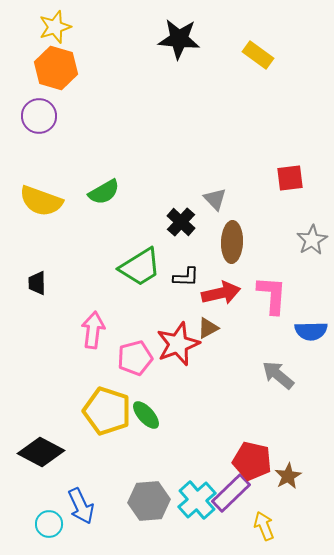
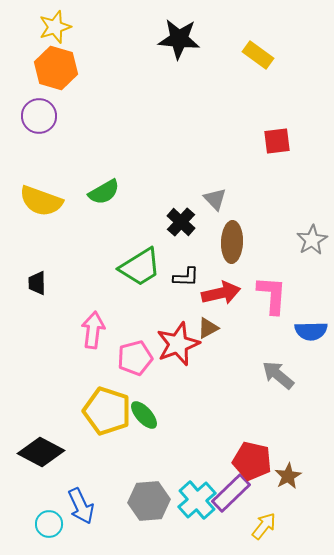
red square: moved 13 px left, 37 px up
green ellipse: moved 2 px left
yellow arrow: rotated 60 degrees clockwise
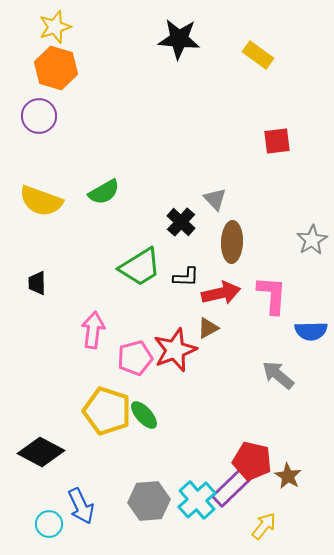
red star: moved 3 px left, 6 px down
brown star: rotated 12 degrees counterclockwise
purple rectangle: moved 5 px up
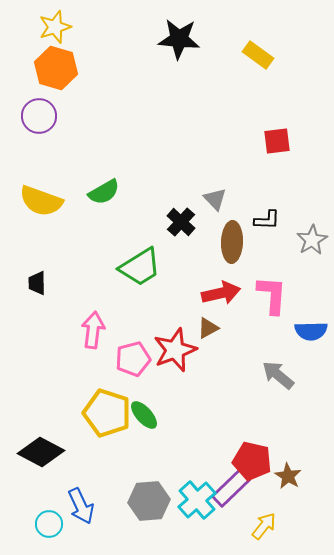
black L-shape: moved 81 px right, 57 px up
pink pentagon: moved 2 px left, 1 px down
yellow pentagon: moved 2 px down
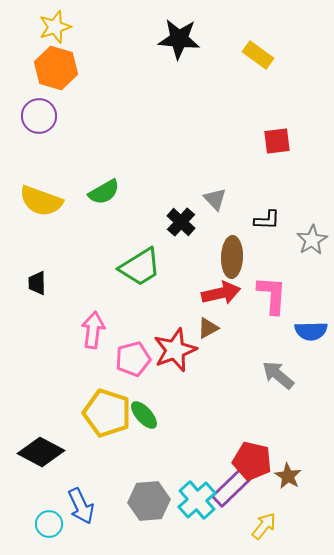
brown ellipse: moved 15 px down
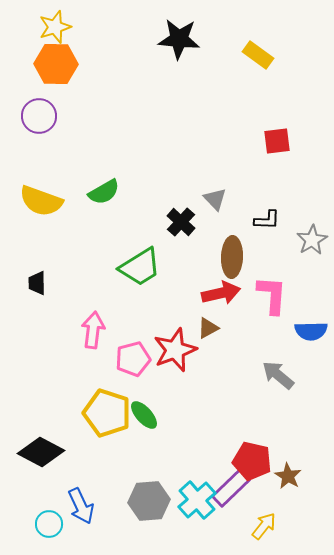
orange hexagon: moved 4 px up; rotated 15 degrees counterclockwise
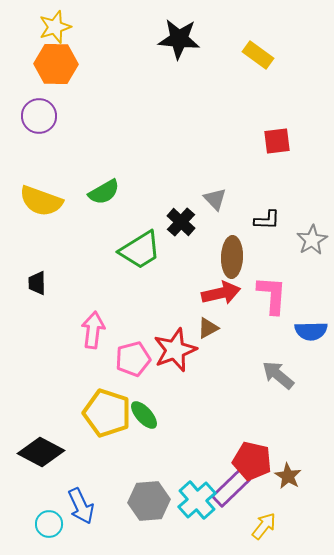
green trapezoid: moved 17 px up
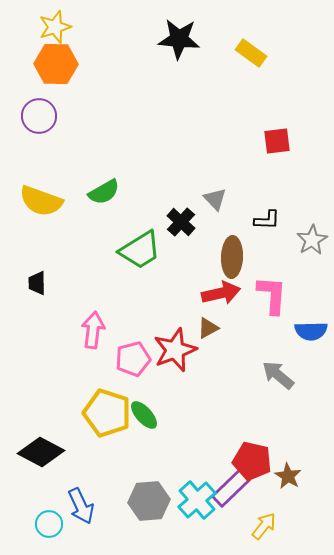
yellow rectangle: moved 7 px left, 2 px up
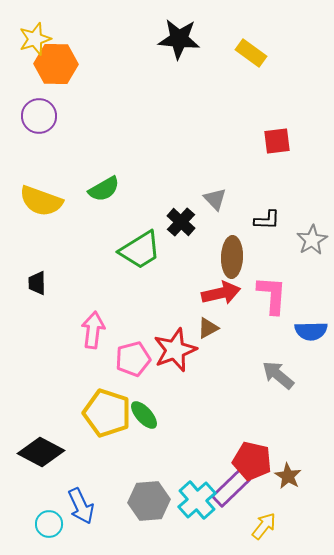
yellow star: moved 20 px left, 12 px down
green semicircle: moved 3 px up
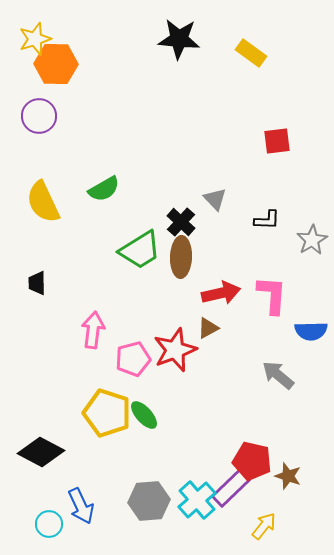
yellow semicircle: moved 2 px right, 1 px down; rotated 45 degrees clockwise
brown ellipse: moved 51 px left
brown star: rotated 12 degrees counterclockwise
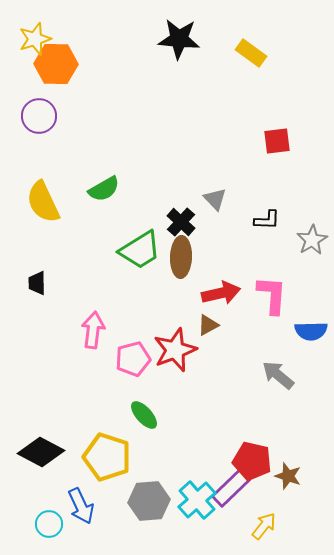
brown triangle: moved 3 px up
yellow pentagon: moved 44 px down
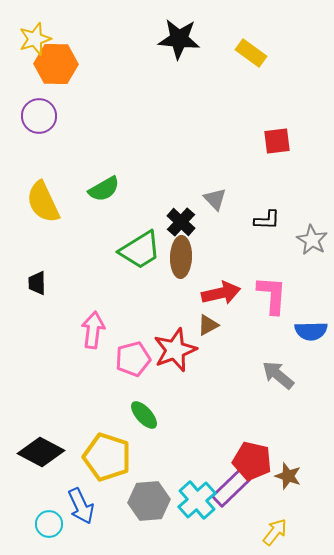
gray star: rotated 12 degrees counterclockwise
yellow arrow: moved 11 px right, 6 px down
